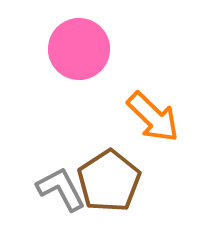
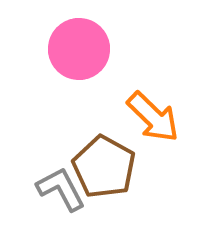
brown pentagon: moved 5 px left, 14 px up; rotated 10 degrees counterclockwise
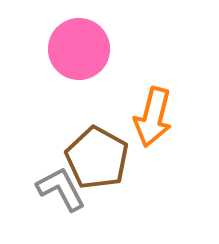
orange arrow: rotated 60 degrees clockwise
brown pentagon: moved 7 px left, 9 px up
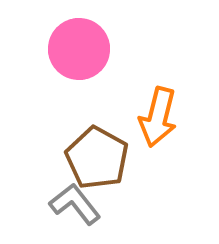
orange arrow: moved 5 px right
gray L-shape: moved 14 px right, 15 px down; rotated 10 degrees counterclockwise
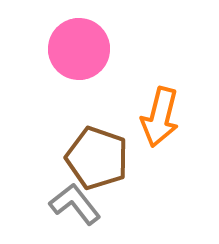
orange arrow: moved 2 px right
brown pentagon: rotated 10 degrees counterclockwise
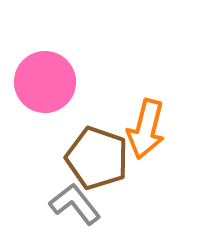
pink circle: moved 34 px left, 33 px down
orange arrow: moved 14 px left, 12 px down
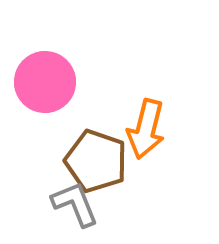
brown pentagon: moved 1 px left, 3 px down
gray L-shape: rotated 16 degrees clockwise
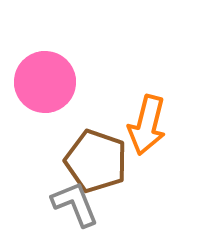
orange arrow: moved 1 px right, 4 px up
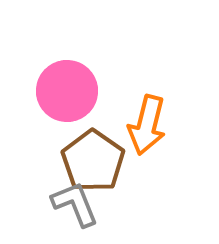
pink circle: moved 22 px right, 9 px down
brown pentagon: moved 3 px left; rotated 16 degrees clockwise
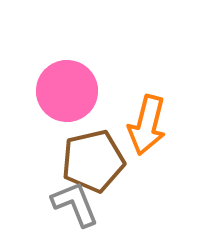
brown pentagon: rotated 24 degrees clockwise
